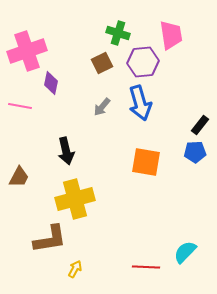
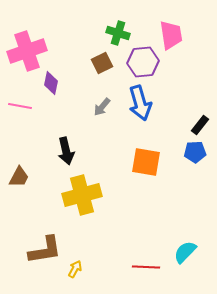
yellow cross: moved 7 px right, 4 px up
brown L-shape: moved 5 px left, 11 px down
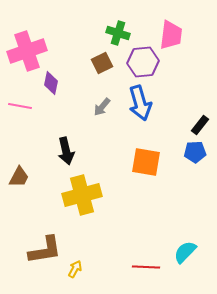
pink trapezoid: rotated 16 degrees clockwise
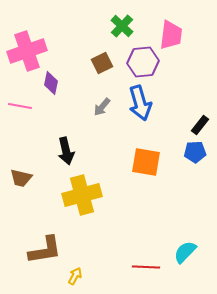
green cross: moved 4 px right, 7 px up; rotated 25 degrees clockwise
brown trapezoid: moved 2 px right, 1 px down; rotated 75 degrees clockwise
yellow arrow: moved 7 px down
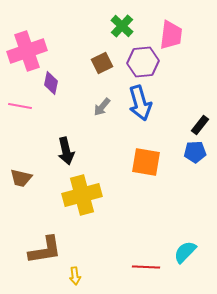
yellow arrow: rotated 144 degrees clockwise
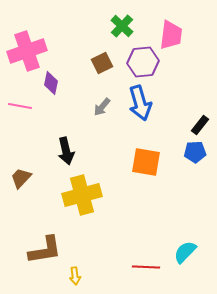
brown trapezoid: rotated 120 degrees clockwise
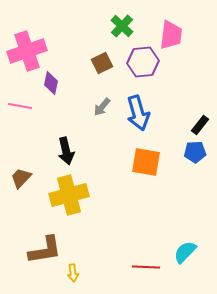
blue arrow: moved 2 px left, 10 px down
yellow cross: moved 13 px left
yellow arrow: moved 2 px left, 3 px up
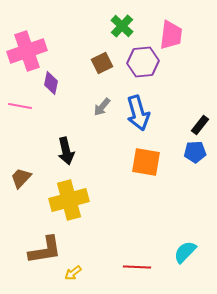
yellow cross: moved 5 px down
red line: moved 9 px left
yellow arrow: rotated 60 degrees clockwise
